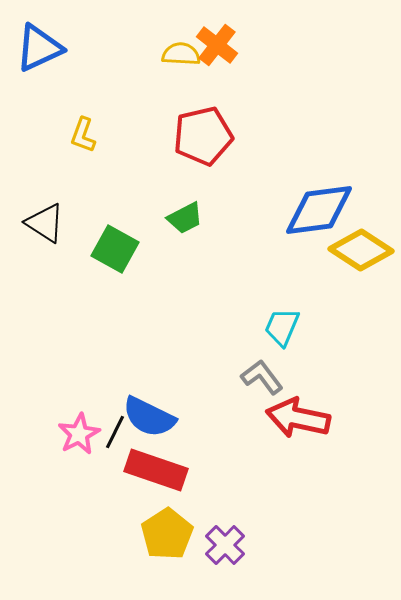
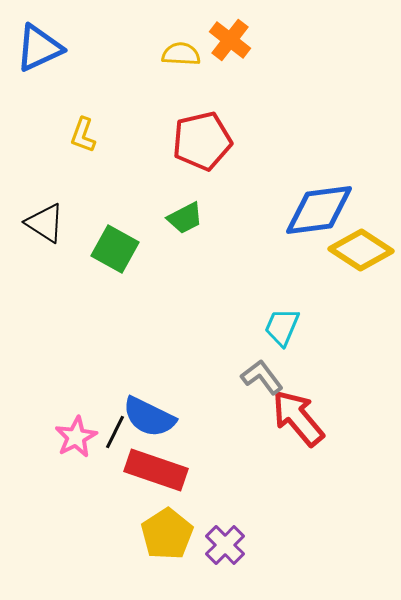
orange cross: moved 13 px right, 5 px up
red pentagon: moved 1 px left, 5 px down
red arrow: rotated 38 degrees clockwise
pink star: moved 3 px left, 3 px down
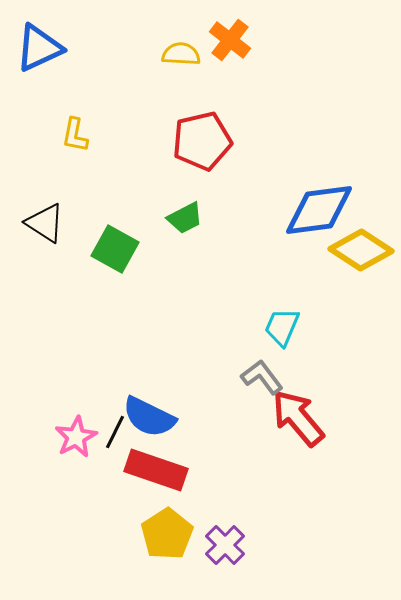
yellow L-shape: moved 8 px left; rotated 9 degrees counterclockwise
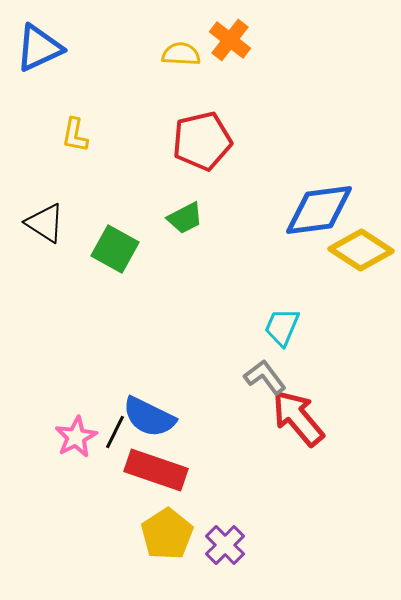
gray L-shape: moved 3 px right
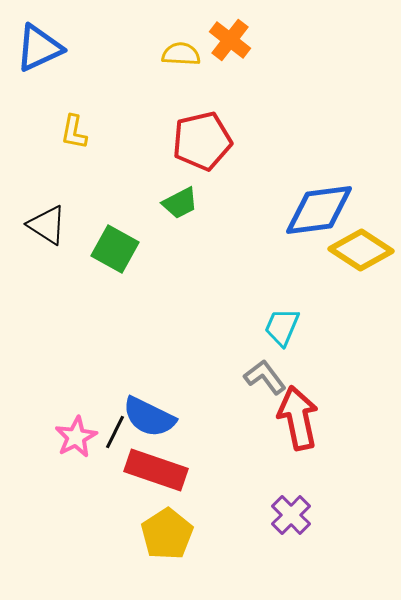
yellow L-shape: moved 1 px left, 3 px up
green trapezoid: moved 5 px left, 15 px up
black triangle: moved 2 px right, 2 px down
red arrow: rotated 28 degrees clockwise
purple cross: moved 66 px right, 30 px up
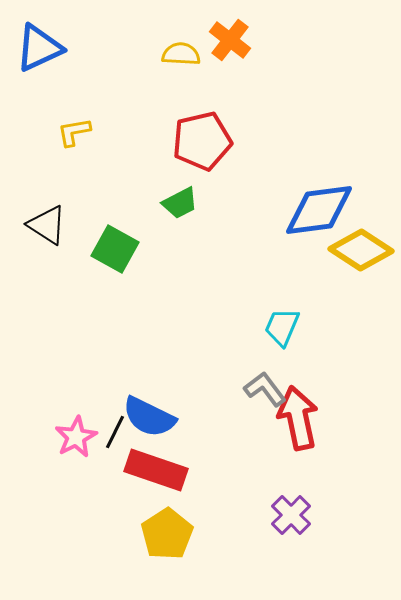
yellow L-shape: rotated 69 degrees clockwise
gray L-shape: moved 12 px down
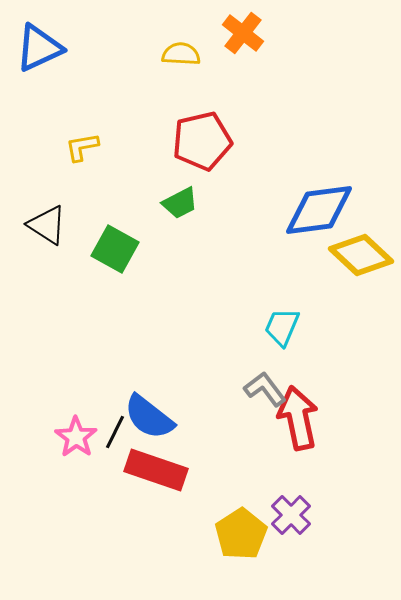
orange cross: moved 13 px right, 7 px up
yellow L-shape: moved 8 px right, 15 px down
yellow diamond: moved 5 px down; rotated 10 degrees clockwise
blue semicircle: rotated 12 degrees clockwise
pink star: rotated 9 degrees counterclockwise
yellow pentagon: moved 74 px right
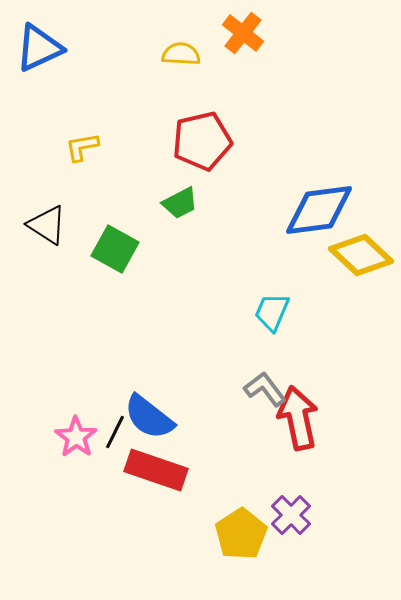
cyan trapezoid: moved 10 px left, 15 px up
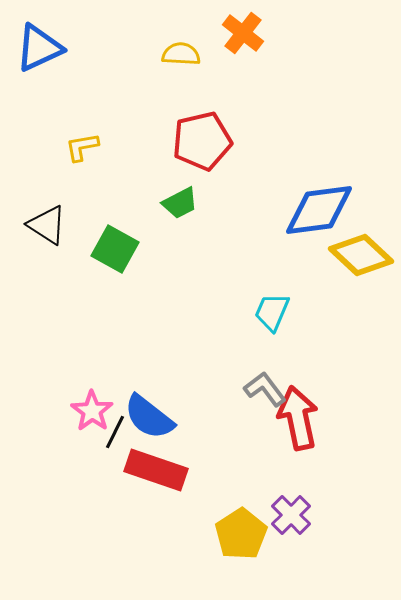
pink star: moved 16 px right, 26 px up
